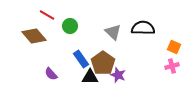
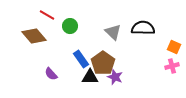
purple star: moved 3 px left, 2 px down
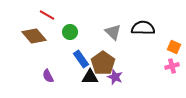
green circle: moved 6 px down
purple semicircle: moved 3 px left, 2 px down; rotated 16 degrees clockwise
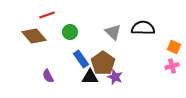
red line: rotated 49 degrees counterclockwise
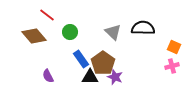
red line: rotated 56 degrees clockwise
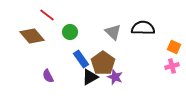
brown diamond: moved 2 px left
black triangle: rotated 30 degrees counterclockwise
